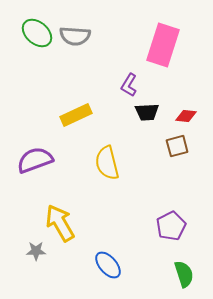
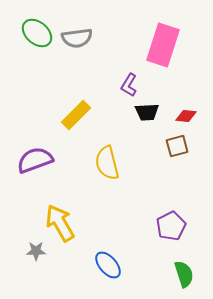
gray semicircle: moved 2 px right, 2 px down; rotated 12 degrees counterclockwise
yellow rectangle: rotated 20 degrees counterclockwise
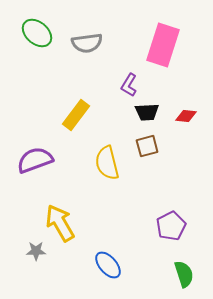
gray semicircle: moved 10 px right, 5 px down
yellow rectangle: rotated 8 degrees counterclockwise
brown square: moved 30 px left
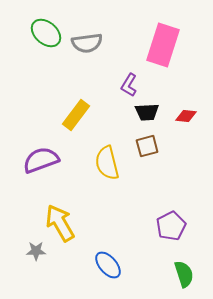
green ellipse: moved 9 px right
purple semicircle: moved 6 px right
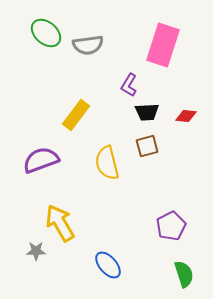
gray semicircle: moved 1 px right, 2 px down
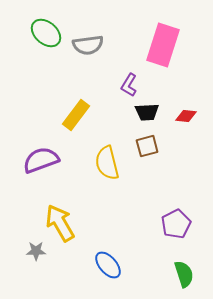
purple pentagon: moved 5 px right, 2 px up
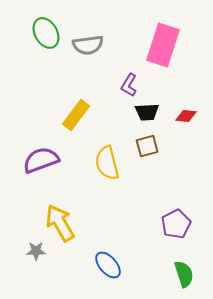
green ellipse: rotated 20 degrees clockwise
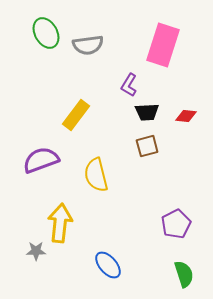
yellow semicircle: moved 11 px left, 12 px down
yellow arrow: rotated 36 degrees clockwise
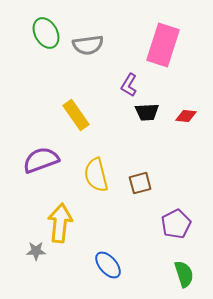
yellow rectangle: rotated 72 degrees counterclockwise
brown square: moved 7 px left, 37 px down
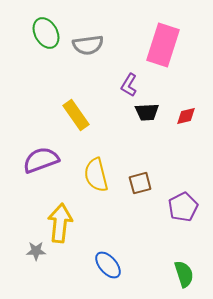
red diamond: rotated 20 degrees counterclockwise
purple pentagon: moved 7 px right, 17 px up
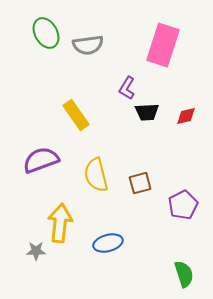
purple L-shape: moved 2 px left, 3 px down
purple pentagon: moved 2 px up
blue ellipse: moved 22 px up; rotated 64 degrees counterclockwise
